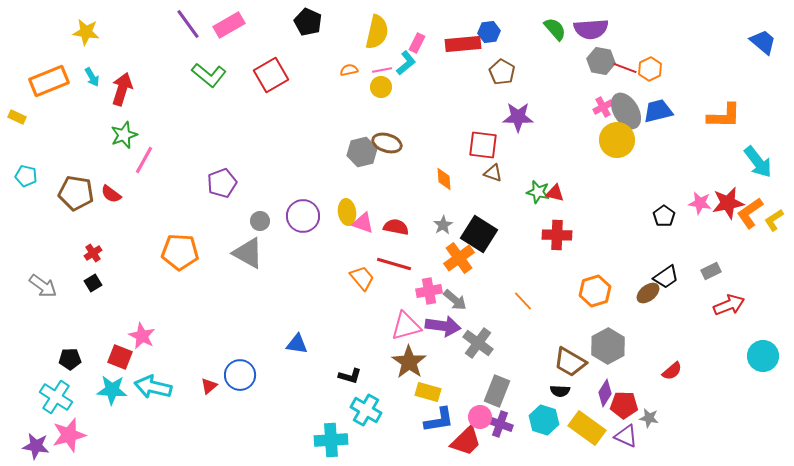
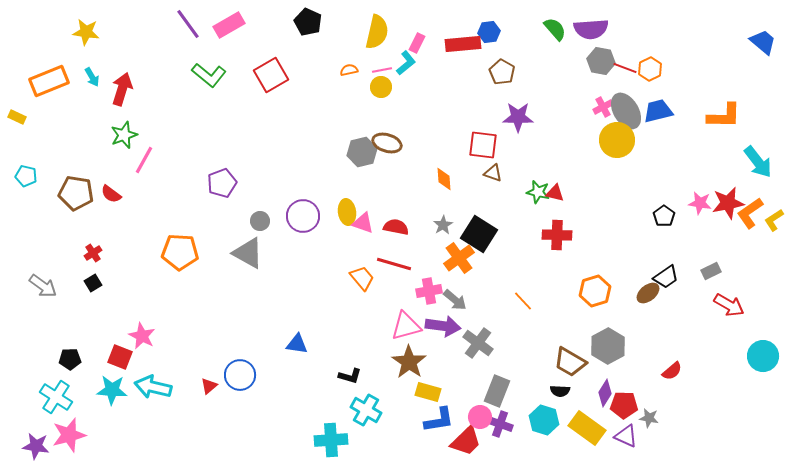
red arrow at (729, 305): rotated 52 degrees clockwise
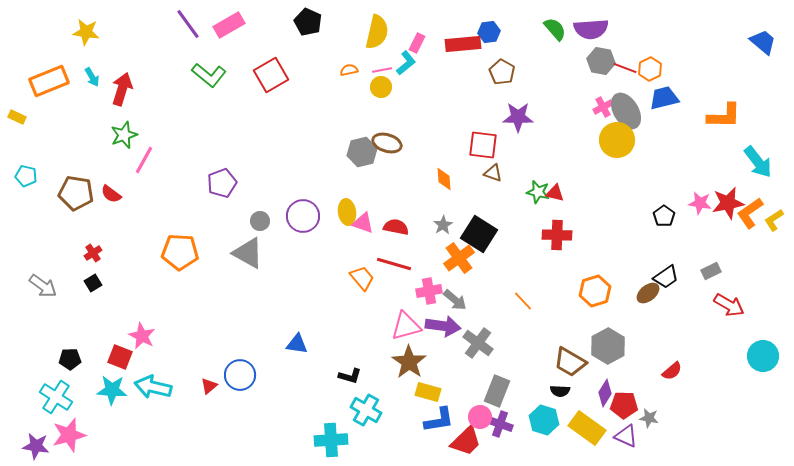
blue trapezoid at (658, 111): moved 6 px right, 13 px up
